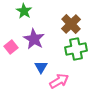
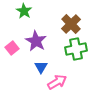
purple star: moved 2 px right, 2 px down
pink square: moved 1 px right, 1 px down
pink arrow: moved 2 px left, 1 px down
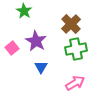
pink arrow: moved 18 px right, 1 px down
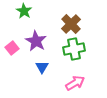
green cross: moved 2 px left
blue triangle: moved 1 px right
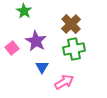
pink arrow: moved 11 px left, 1 px up
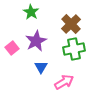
green star: moved 7 px right, 1 px down
purple star: rotated 15 degrees clockwise
blue triangle: moved 1 px left
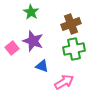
brown cross: rotated 24 degrees clockwise
purple star: moved 3 px left; rotated 25 degrees counterclockwise
blue triangle: moved 1 px right, 1 px up; rotated 40 degrees counterclockwise
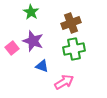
brown cross: moved 1 px up
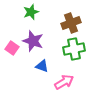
green star: rotated 21 degrees clockwise
pink square: rotated 16 degrees counterclockwise
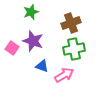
pink arrow: moved 7 px up
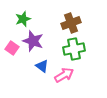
green star: moved 8 px left, 7 px down
blue triangle: rotated 16 degrees clockwise
